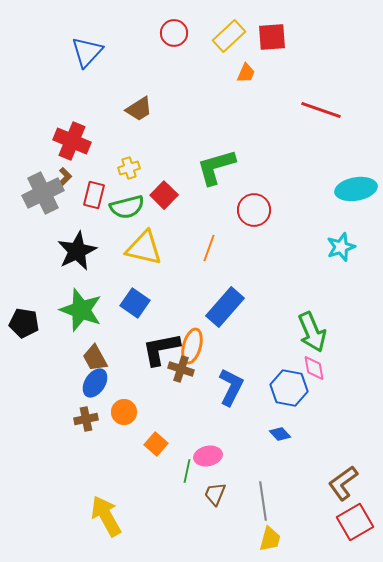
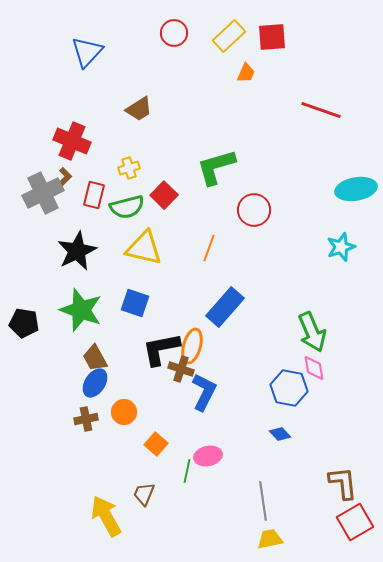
blue square at (135, 303): rotated 16 degrees counterclockwise
blue L-shape at (231, 387): moved 27 px left, 5 px down
brown L-shape at (343, 483): rotated 120 degrees clockwise
brown trapezoid at (215, 494): moved 71 px left
yellow trapezoid at (270, 539): rotated 116 degrees counterclockwise
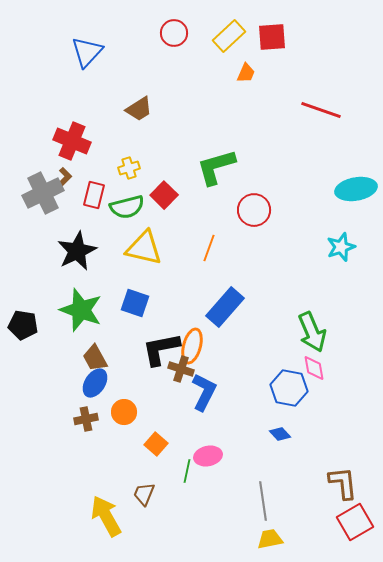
black pentagon at (24, 323): moved 1 px left, 2 px down
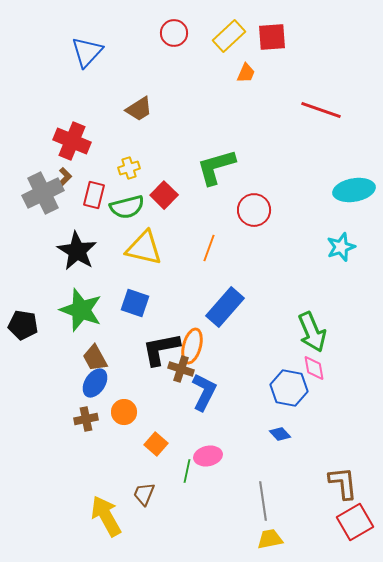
cyan ellipse at (356, 189): moved 2 px left, 1 px down
black star at (77, 251): rotated 15 degrees counterclockwise
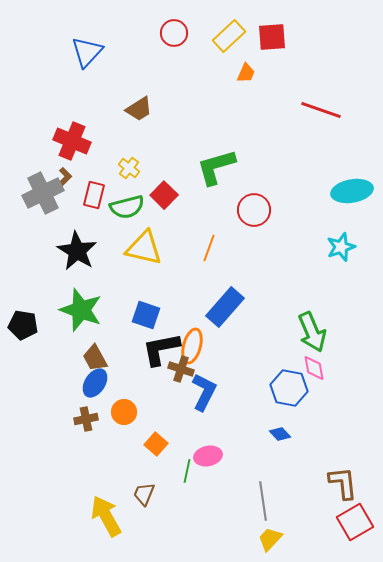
yellow cross at (129, 168): rotated 35 degrees counterclockwise
cyan ellipse at (354, 190): moved 2 px left, 1 px down
blue square at (135, 303): moved 11 px right, 12 px down
yellow trapezoid at (270, 539): rotated 36 degrees counterclockwise
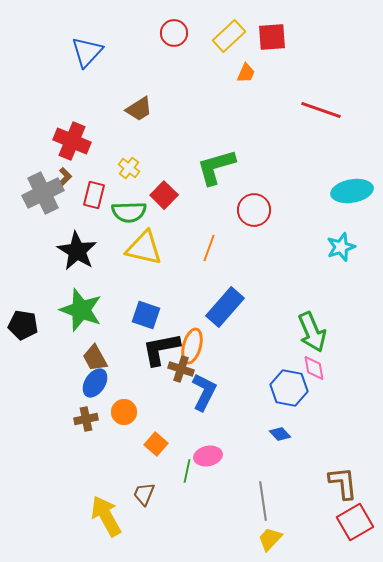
green semicircle at (127, 207): moved 2 px right, 5 px down; rotated 12 degrees clockwise
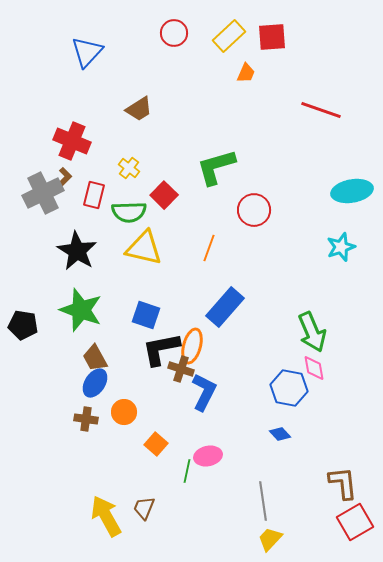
brown cross at (86, 419): rotated 20 degrees clockwise
brown trapezoid at (144, 494): moved 14 px down
